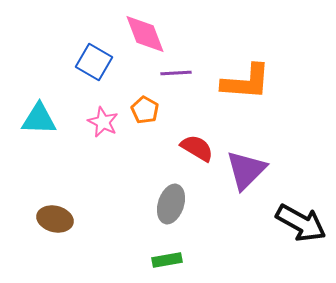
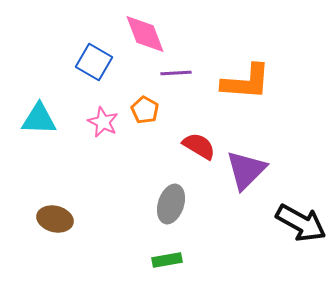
red semicircle: moved 2 px right, 2 px up
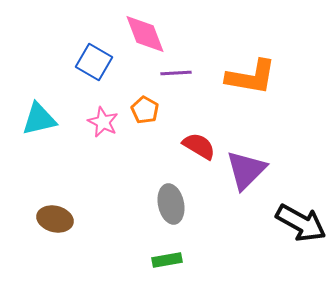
orange L-shape: moved 5 px right, 5 px up; rotated 6 degrees clockwise
cyan triangle: rotated 15 degrees counterclockwise
gray ellipse: rotated 30 degrees counterclockwise
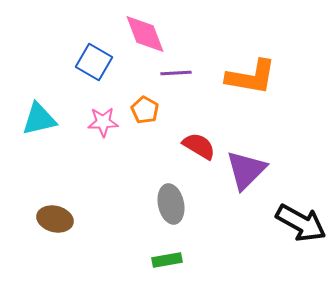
pink star: rotated 28 degrees counterclockwise
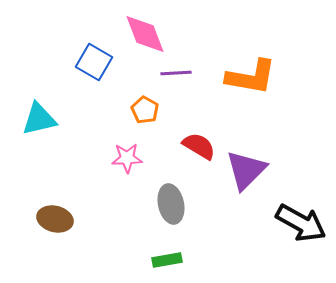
pink star: moved 24 px right, 36 px down
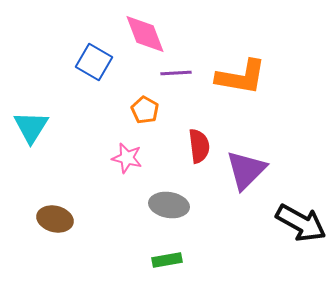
orange L-shape: moved 10 px left
cyan triangle: moved 8 px left, 8 px down; rotated 45 degrees counterclockwise
red semicircle: rotated 52 degrees clockwise
pink star: rotated 16 degrees clockwise
gray ellipse: moved 2 px left, 1 px down; rotated 69 degrees counterclockwise
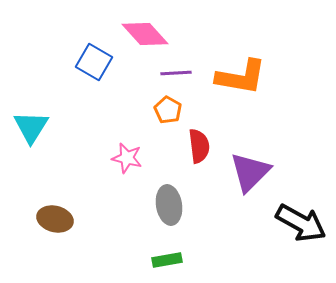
pink diamond: rotated 21 degrees counterclockwise
orange pentagon: moved 23 px right
purple triangle: moved 4 px right, 2 px down
gray ellipse: rotated 72 degrees clockwise
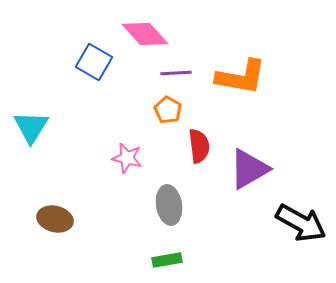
purple triangle: moved 1 px left, 3 px up; rotated 15 degrees clockwise
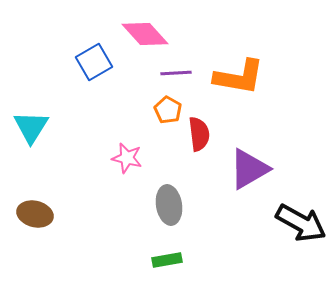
blue square: rotated 30 degrees clockwise
orange L-shape: moved 2 px left
red semicircle: moved 12 px up
brown ellipse: moved 20 px left, 5 px up
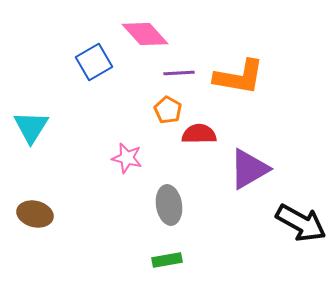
purple line: moved 3 px right
red semicircle: rotated 84 degrees counterclockwise
